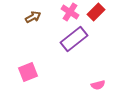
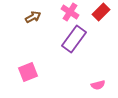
red rectangle: moved 5 px right
purple rectangle: rotated 16 degrees counterclockwise
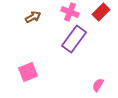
pink cross: rotated 12 degrees counterclockwise
pink semicircle: rotated 136 degrees clockwise
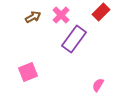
pink cross: moved 9 px left, 3 px down; rotated 24 degrees clockwise
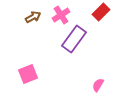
pink cross: rotated 12 degrees clockwise
pink square: moved 2 px down
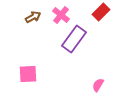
pink cross: rotated 18 degrees counterclockwise
pink square: rotated 18 degrees clockwise
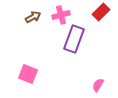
pink cross: rotated 36 degrees clockwise
purple rectangle: rotated 16 degrees counterclockwise
pink square: rotated 24 degrees clockwise
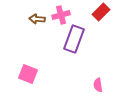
brown arrow: moved 4 px right, 2 px down; rotated 147 degrees counterclockwise
pink semicircle: rotated 40 degrees counterclockwise
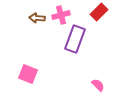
red rectangle: moved 2 px left
brown arrow: moved 1 px up
purple rectangle: moved 1 px right
pink semicircle: rotated 144 degrees clockwise
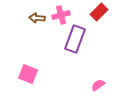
pink semicircle: rotated 80 degrees counterclockwise
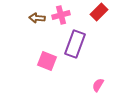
purple rectangle: moved 5 px down
pink square: moved 19 px right, 13 px up
pink semicircle: rotated 24 degrees counterclockwise
